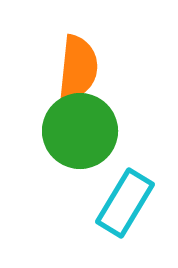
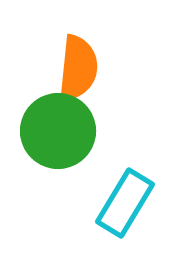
green circle: moved 22 px left
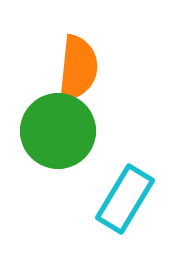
cyan rectangle: moved 4 px up
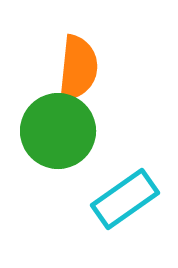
cyan rectangle: rotated 24 degrees clockwise
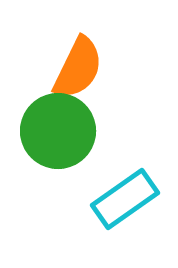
orange semicircle: rotated 20 degrees clockwise
